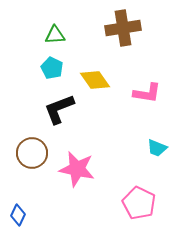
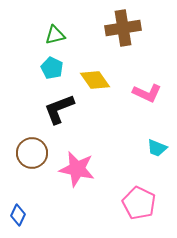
green triangle: rotated 10 degrees counterclockwise
pink L-shape: rotated 16 degrees clockwise
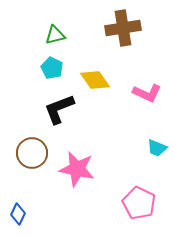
blue diamond: moved 1 px up
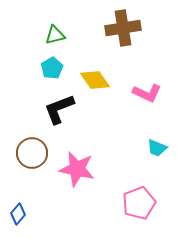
cyan pentagon: rotated 15 degrees clockwise
pink pentagon: rotated 24 degrees clockwise
blue diamond: rotated 15 degrees clockwise
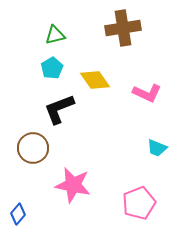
brown circle: moved 1 px right, 5 px up
pink star: moved 4 px left, 16 px down
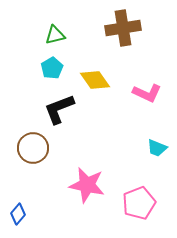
pink star: moved 14 px right
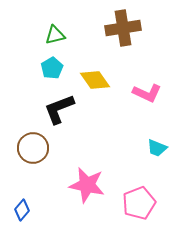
blue diamond: moved 4 px right, 4 px up
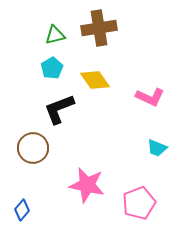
brown cross: moved 24 px left
pink L-shape: moved 3 px right, 4 px down
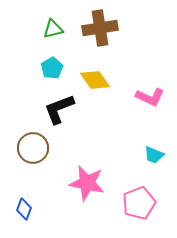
brown cross: moved 1 px right
green triangle: moved 2 px left, 6 px up
cyan trapezoid: moved 3 px left, 7 px down
pink star: moved 2 px up
blue diamond: moved 2 px right, 1 px up; rotated 20 degrees counterclockwise
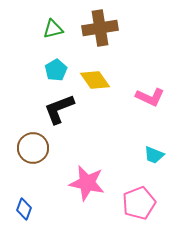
cyan pentagon: moved 4 px right, 2 px down
